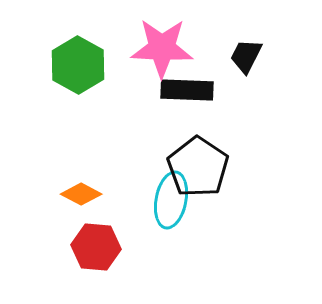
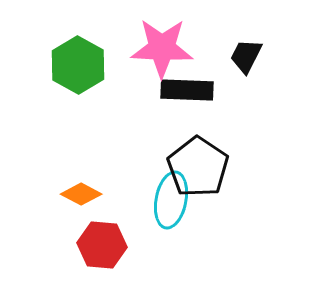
red hexagon: moved 6 px right, 2 px up
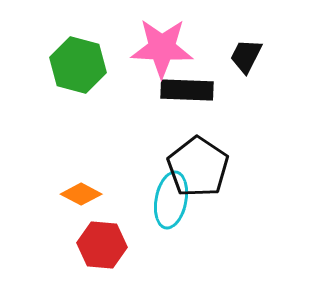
green hexagon: rotated 14 degrees counterclockwise
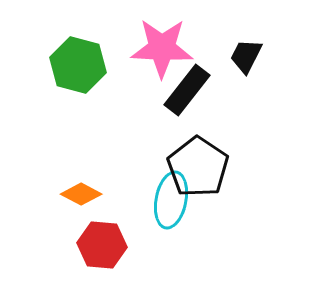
black rectangle: rotated 54 degrees counterclockwise
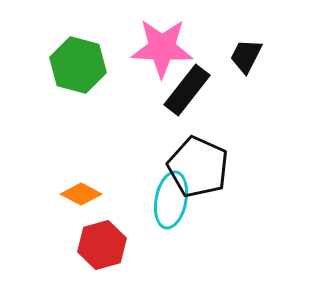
black pentagon: rotated 10 degrees counterclockwise
red hexagon: rotated 21 degrees counterclockwise
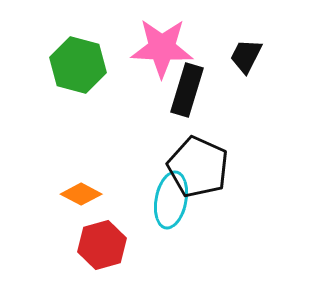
black rectangle: rotated 21 degrees counterclockwise
